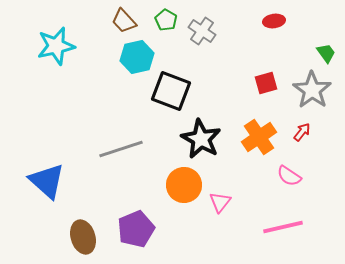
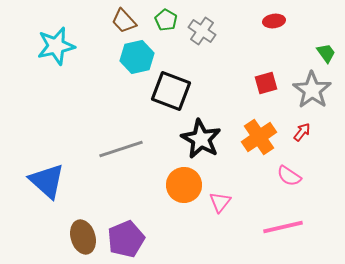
purple pentagon: moved 10 px left, 10 px down
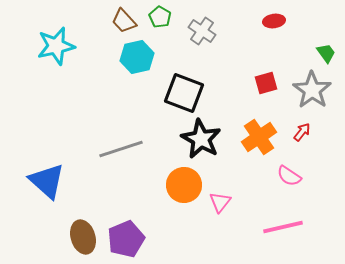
green pentagon: moved 6 px left, 3 px up
black square: moved 13 px right, 2 px down
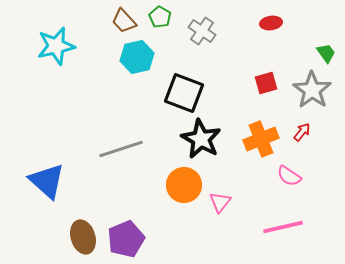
red ellipse: moved 3 px left, 2 px down
orange cross: moved 2 px right, 2 px down; rotated 12 degrees clockwise
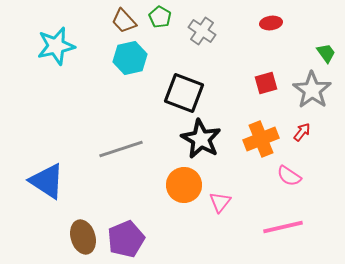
cyan hexagon: moved 7 px left, 1 px down
blue triangle: rotated 9 degrees counterclockwise
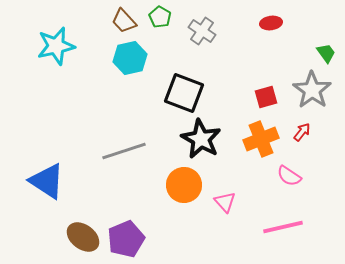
red square: moved 14 px down
gray line: moved 3 px right, 2 px down
pink triangle: moved 5 px right; rotated 20 degrees counterclockwise
brown ellipse: rotated 36 degrees counterclockwise
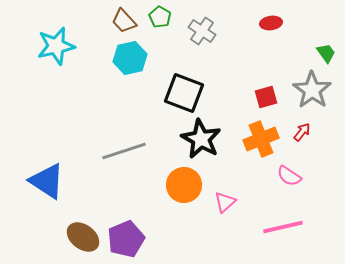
pink triangle: rotated 30 degrees clockwise
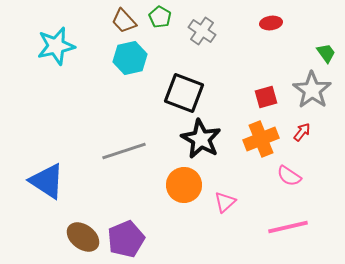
pink line: moved 5 px right
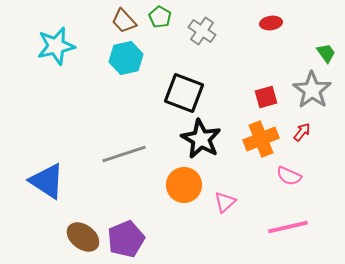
cyan hexagon: moved 4 px left
gray line: moved 3 px down
pink semicircle: rotated 10 degrees counterclockwise
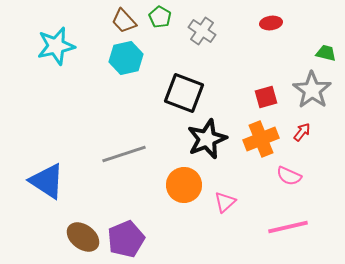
green trapezoid: rotated 40 degrees counterclockwise
black star: moved 6 px right; rotated 21 degrees clockwise
